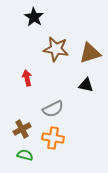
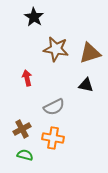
gray semicircle: moved 1 px right, 2 px up
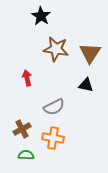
black star: moved 7 px right, 1 px up
brown triangle: rotated 40 degrees counterclockwise
green semicircle: moved 1 px right; rotated 14 degrees counterclockwise
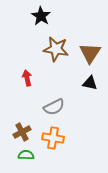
black triangle: moved 4 px right, 2 px up
brown cross: moved 3 px down
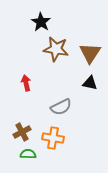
black star: moved 6 px down
red arrow: moved 1 px left, 5 px down
gray semicircle: moved 7 px right
green semicircle: moved 2 px right, 1 px up
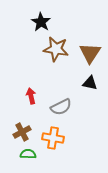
red arrow: moved 5 px right, 13 px down
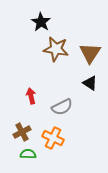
black triangle: rotated 21 degrees clockwise
gray semicircle: moved 1 px right
orange cross: rotated 15 degrees clockwise
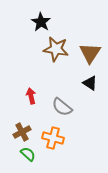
gray semicircle: rotated 65 degrees clockwise
orange cross: rotated 10 degrees counterclockwise
green semicircle: rotated 42 degrees clockwise
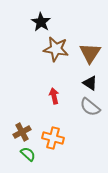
red arrow: moved 23 px right
gray semicircle: moved 28 px right
